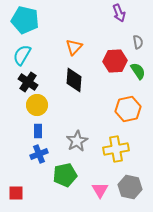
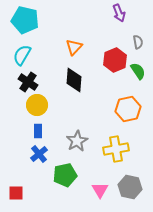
red hexagon: moved 1 px up; rotated 20 degrees counterclockwise
blue cross: rotated 18 degrees counterclockwise
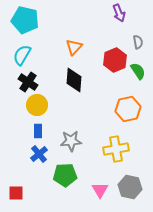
gray star: moved 6 px left; rotated 25 degrees clockwise
green pentagon: rotated 10 degrees clockwise
